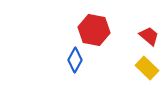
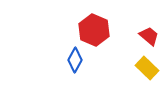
red hexagon: rotated 12 degrees clockwise
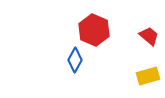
yellow rectangle: moved 1 px right, 8 px down; rotated 60 degrees counterclockwise
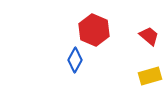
yellow rectangle: moved 2 px right
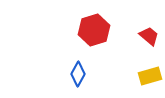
red hexagon: rotated 20 degrees clockwise
blue diamond: moved 3 px right, 14 px down
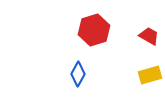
red trapezoid: rotated 10 degrees counterclockwise
yellow rectangle: moved 1 px up
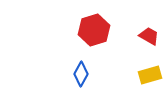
blue diamond: moved 3 px right
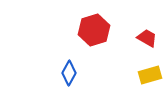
red trapezoid: moved 2 px left, 2 px down
blue diamond: moved 12 px left, 1 px up
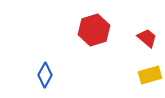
red trapezoid: rotated 10 degrees clockwise
blue diamond: moved 24 px left, 2 px down
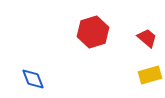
red hexagon: moved 1 px left, 2 px down
blue diamond: moved 12 px left, 4 px down; rotated 50 degrees counterclockwise
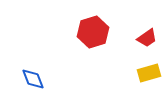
red trapezoid: rotated 105 degrees clockwise
yellow rectangle: moved 1 px left, 2 px up
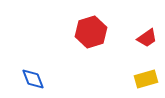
red hexagon: moved 2 px left
yellow rectangle: moved 3 px left, 6 px down
